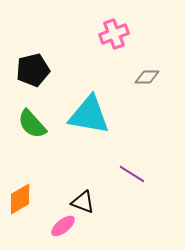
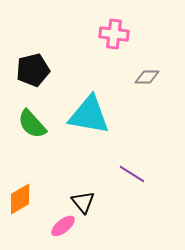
pink cross: rotated 28 degrees clockwise
black triangle: rotated 30 degrees clockwise
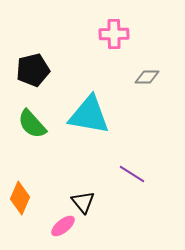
pink cross: rotated 8 degrees counterclockwise
orange diamond: moved 1 px up; rotated 36 degrees counterclockwise
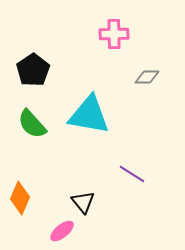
black pentagon: rotated 20 degrees counterclockwise
pink ellipse: moved 1 px left, 5 px down
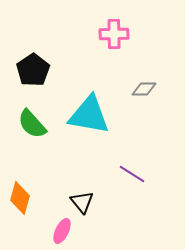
gray diamond: moved 3 px left, 12 px down
orange diamond: rotated 8 degrees counterclockwise
black triangle: moved 1 px left
pink ellipse: rotated 25 degrees counterclockwise
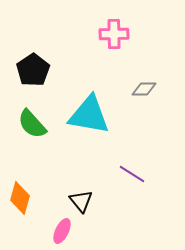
black triangle: moved 1 px left, 1 px up
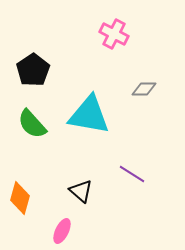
pink cross: rotated 28 degrees clockwise
black triangle: moved 10 px up; rotated 10 degrees counterclockwise
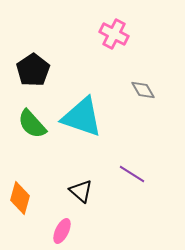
gray diamond: moved 1 px left, 1 px down; rotated 60 degrees clockwise
cyan triangle: moved 7 px left, 2 px down; rotated 9 degrees clockwise
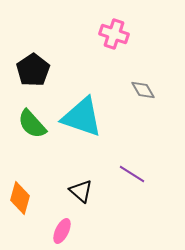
pink cross: rotated 8 degrees counterclockwise
